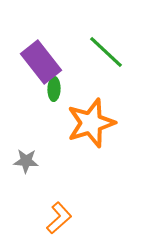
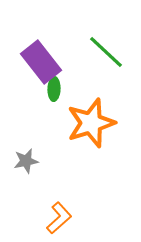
gray star: rotated 15 degrees counterclockwise
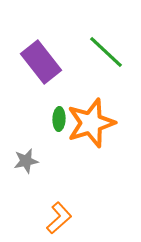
green ellipse: moved 5 px right, 30 px down
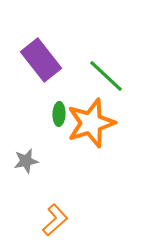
green line: moved 24 px down
purple rectangle: moved 2 px up
green ellipse: moved 5 px up
orange L-shape: moved 4 px left, 2 px down
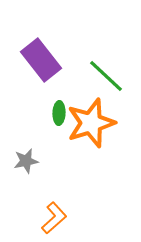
green ellipse: moved 1 px up
orange L-shape: moved 1 px left, 2 px up
